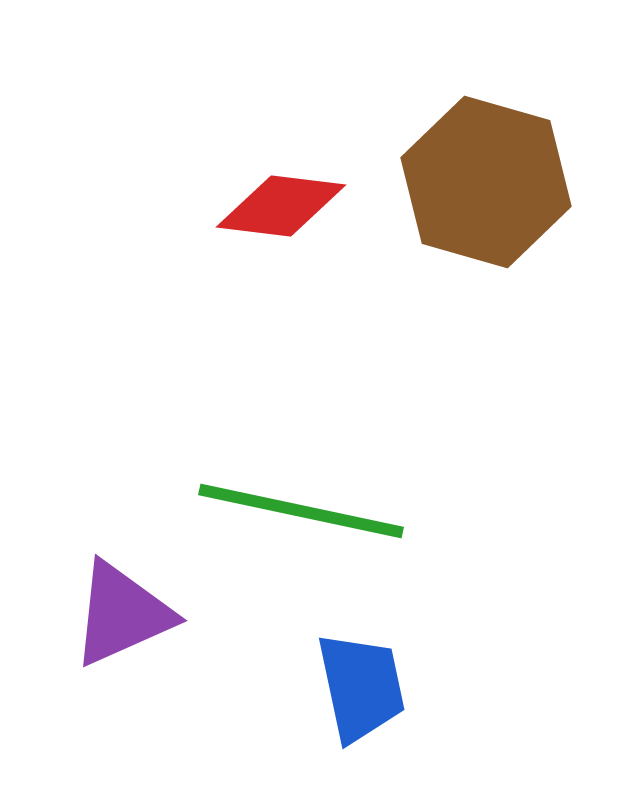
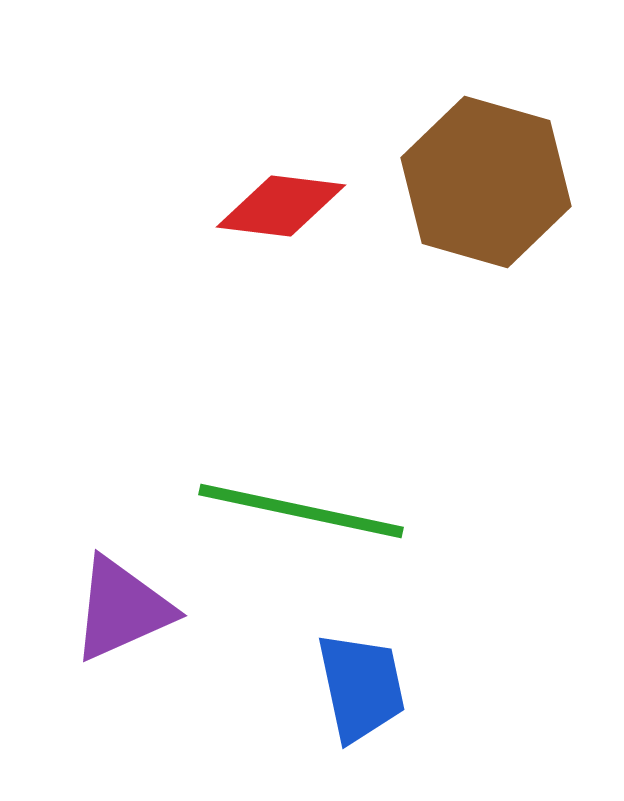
purple triangle: moved 5 px up
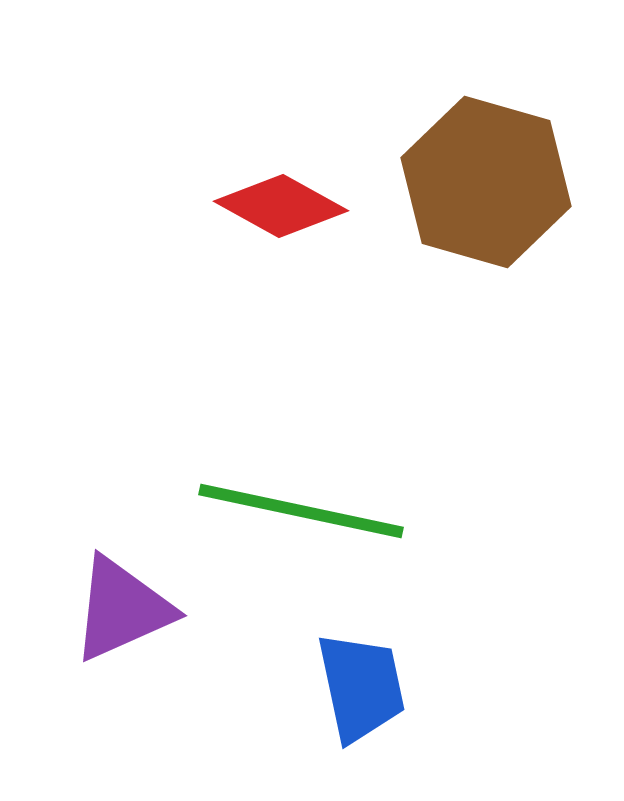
red diamond: rotated 22 degrees clockwise
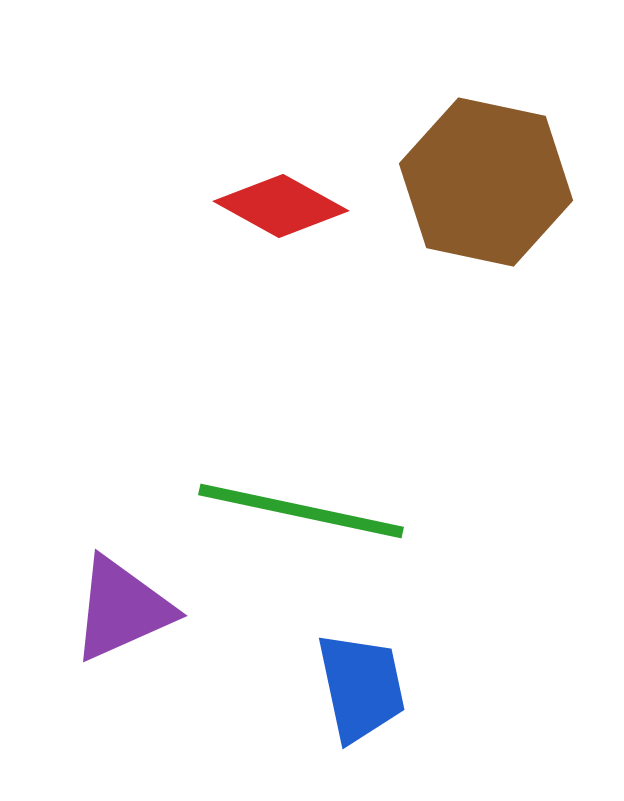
brown hexagon: rotated 4 degrees counterclockwise
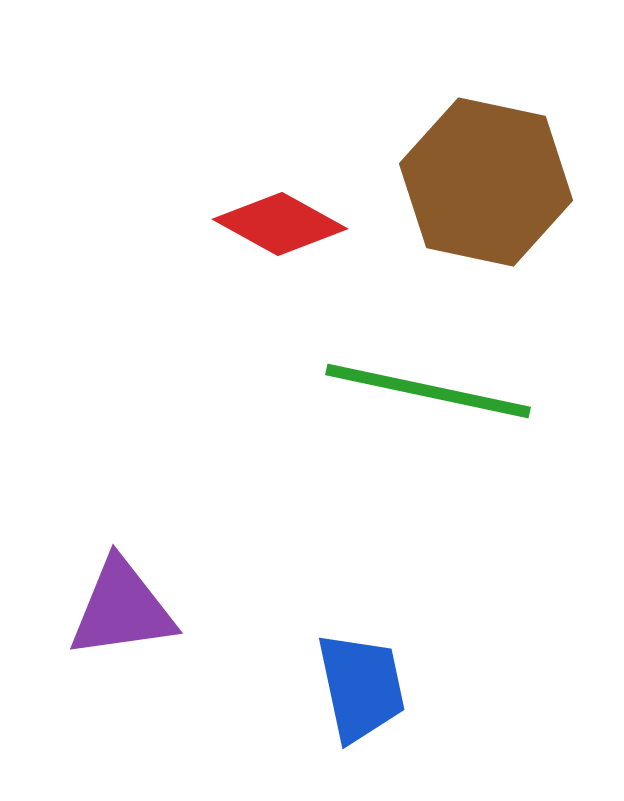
red diamond: moved 1 px left, 18 px down
green line: moved 127 px right, 120 px up
purple triangle: rotated 16 degrees clockwise
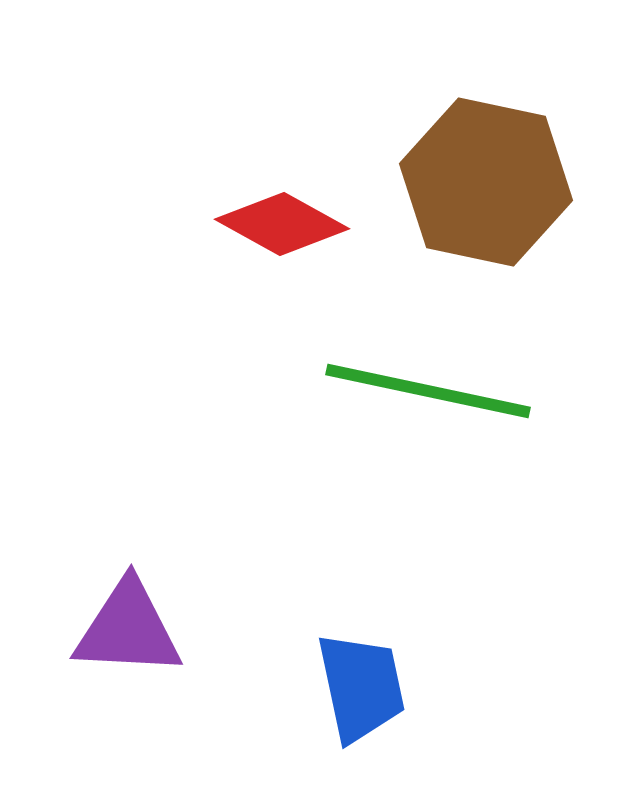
red diamond: moved 2 px right
purple triangle: moved 6 px right, 20 px down; rotated 11 degrees clockwise
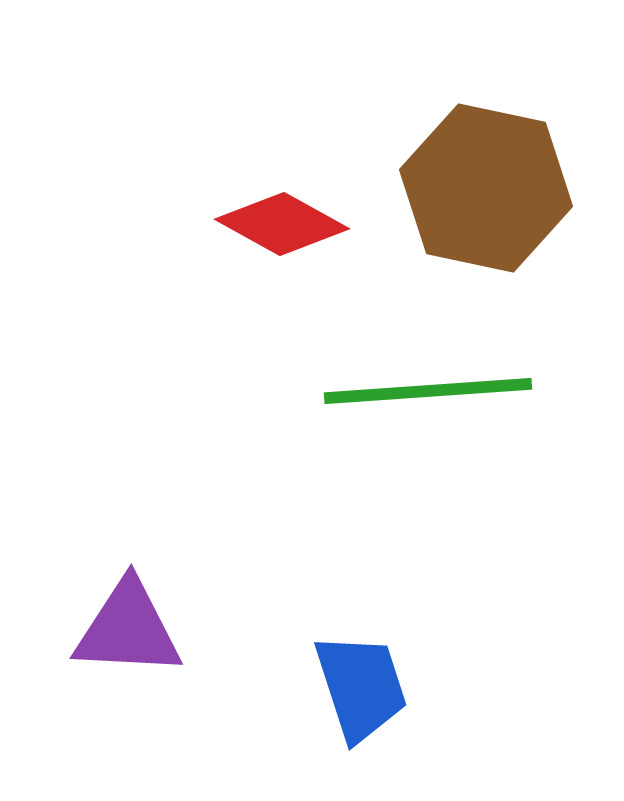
brown hexagon: moved 6 px down
green line: rotated 16 degrees counterclockwise
blue trapezoid: rotated 6 degrees counterclockwise
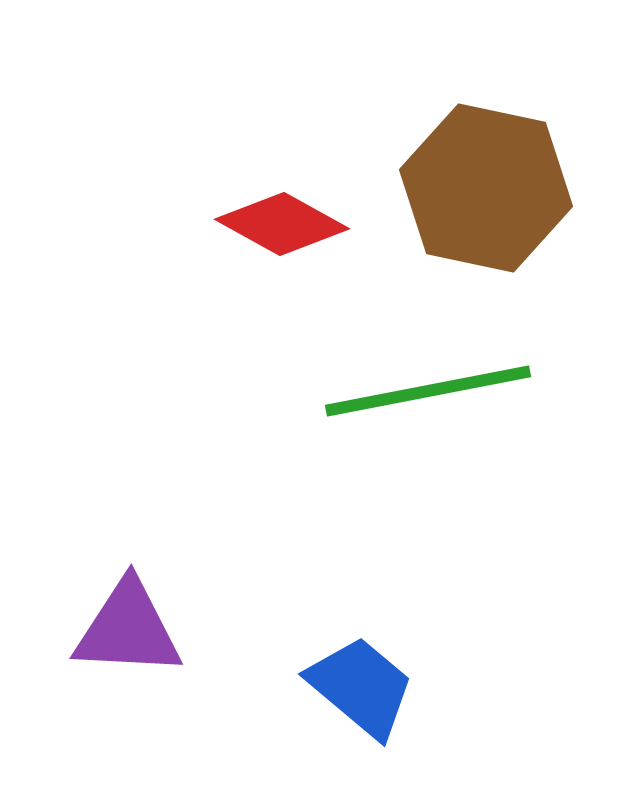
green line: rotated 7 degrees counterclockwise
blue trapezoid: rotated 32 degrees counterclockwise
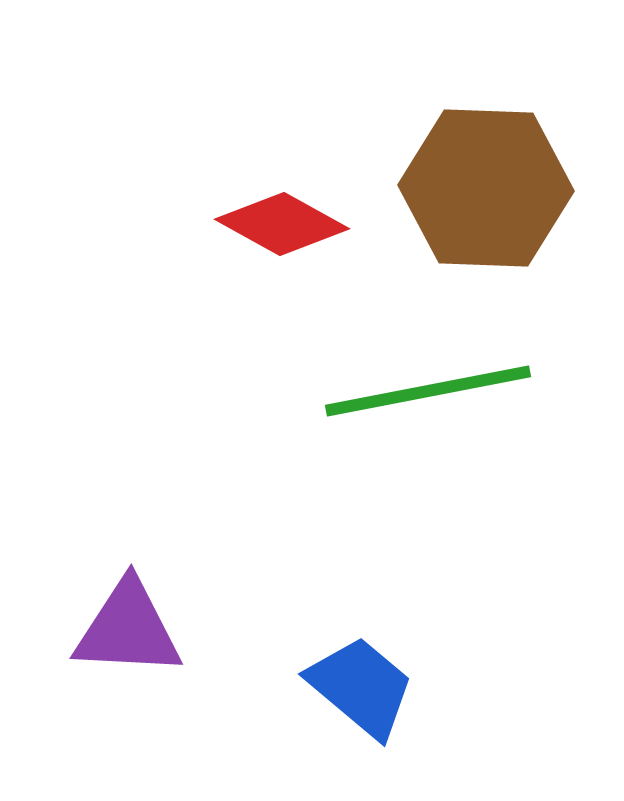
brown hexagon: rotated 10 degrees counterclockwise
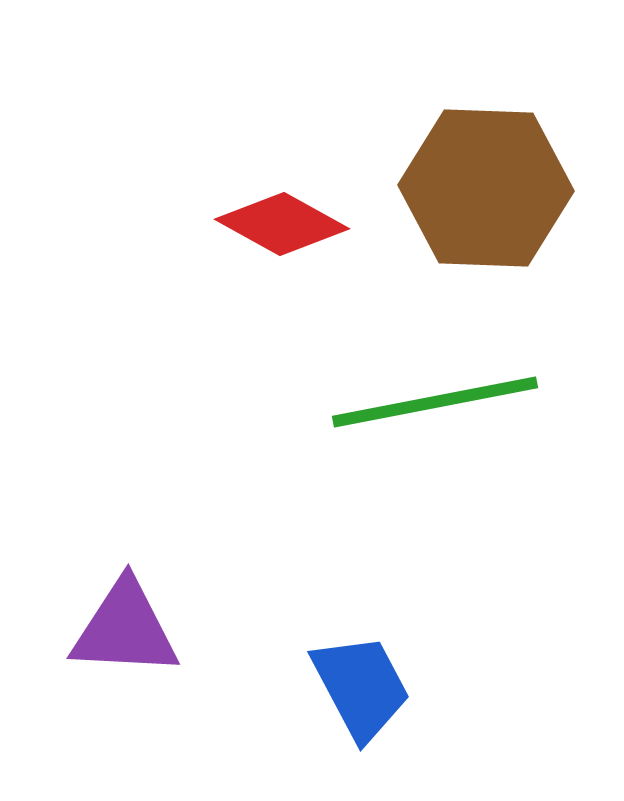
green line: moved 7 px right, 11 px down
purple triangle: moved 3 px left
blue trapezoid: rotated 22 degrees clockwise
